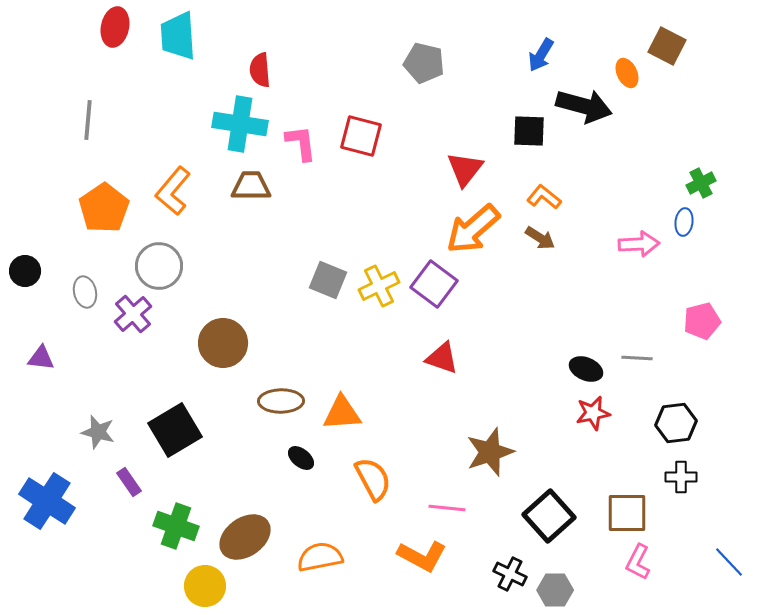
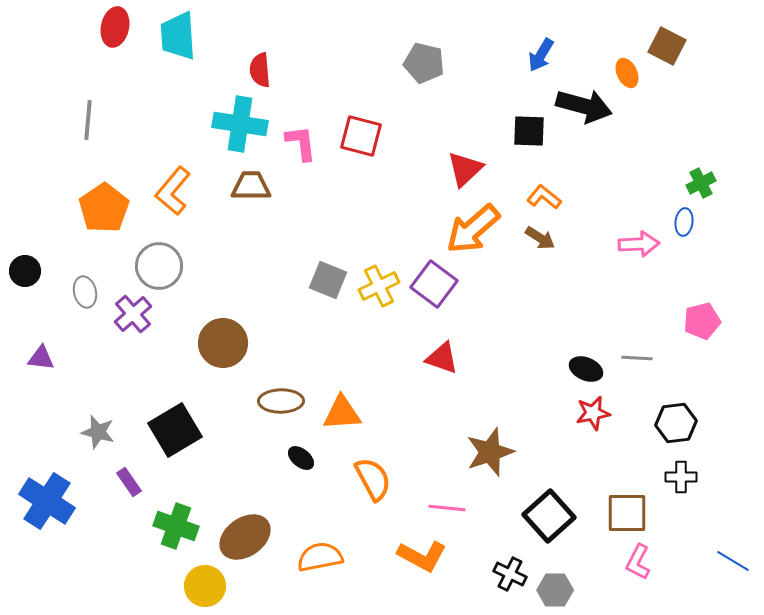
red triangle at (465, 169): rotated 9 degrees clockwise
blue line at (729, 562): moved 4 px right, 1 px up; rotated 16 degrees counterclockwise
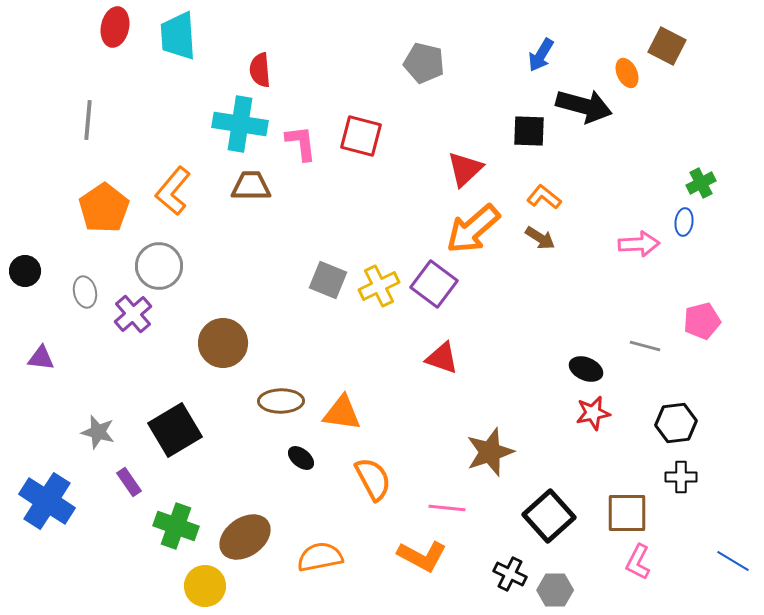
gray line at (637, 358): moved 8 px right, 12 px up; rotated 12 degrees clockwise
orange triangle at (342, 413): rotated 12 degrees clockwise
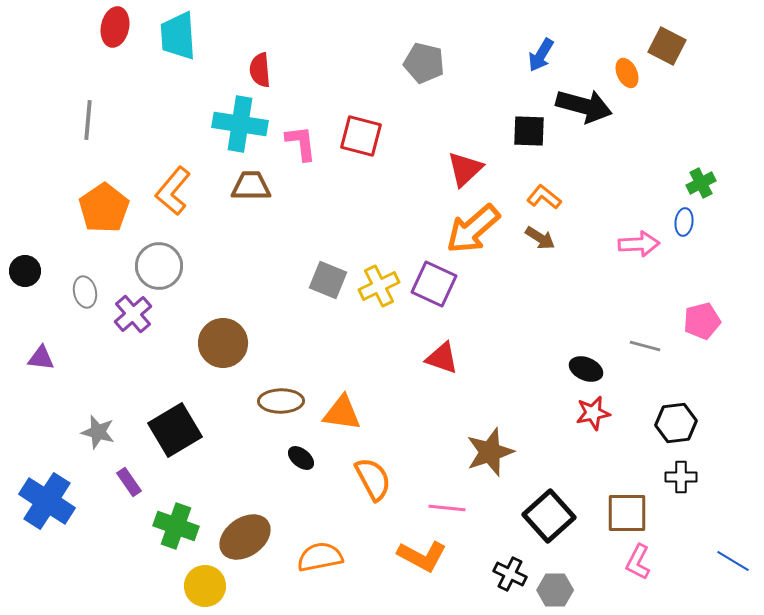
purple square at (434, 284): rotated 12 degrees counterclockwise
